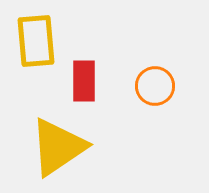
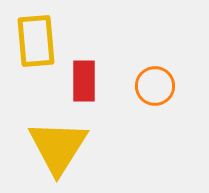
yellow triangle: rotated 24 degrees counterclockwise
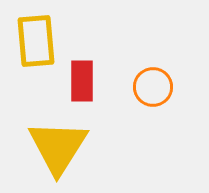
red rectangle: moved 2 px left
orange circle: moved 2 px left, 1 px down
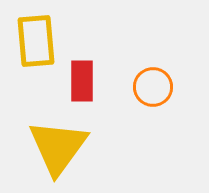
yellow triangle: rotated 4 degrees clockwise
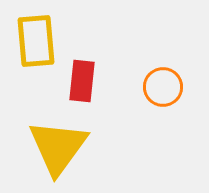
red rectangle: rotated 6 degrees clockwise
orange circle: moved 10 px right
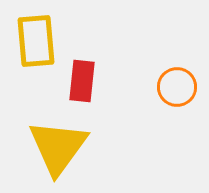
orange circle: moved 14 px right
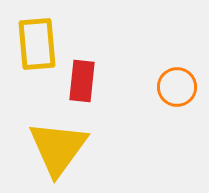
yellow rectangle: moved 1 px right, 3 px down
yellow triangle: moved 1 px down
